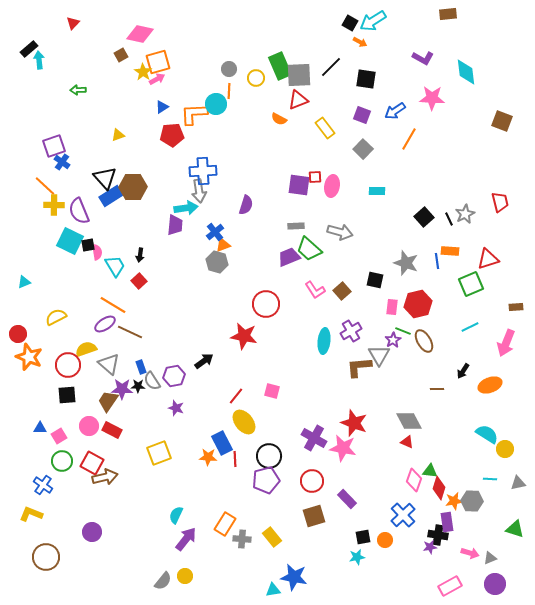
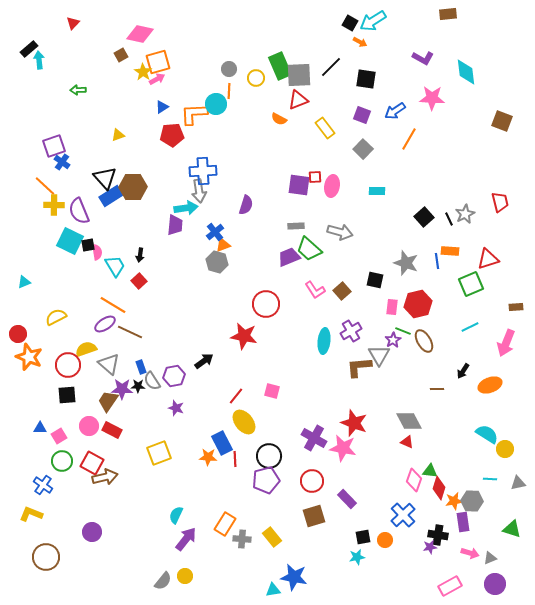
purple rectangle at (447, 522): moved 16 px right
green triangle at (515, 529): moved 3 px left
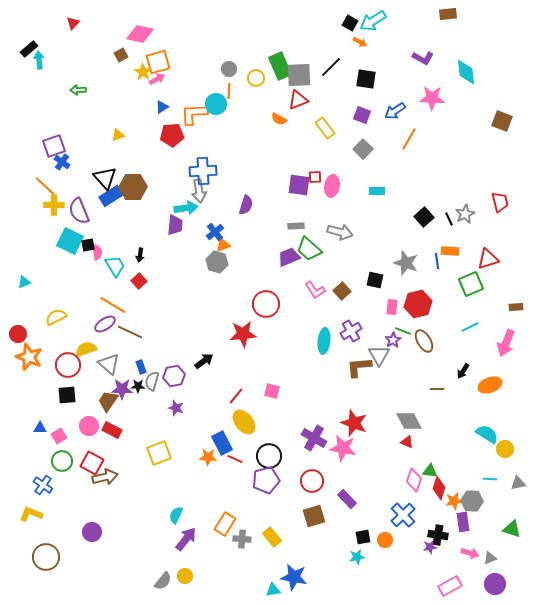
red star at (244, 336): moved 1 px left, 2 px up; rotated 16 degrees counterclockwise
gray semicircle at (152, 381): rotated 48 degrees clockwise
red line at (235, 459): rotated 63 degrees counterclockwise
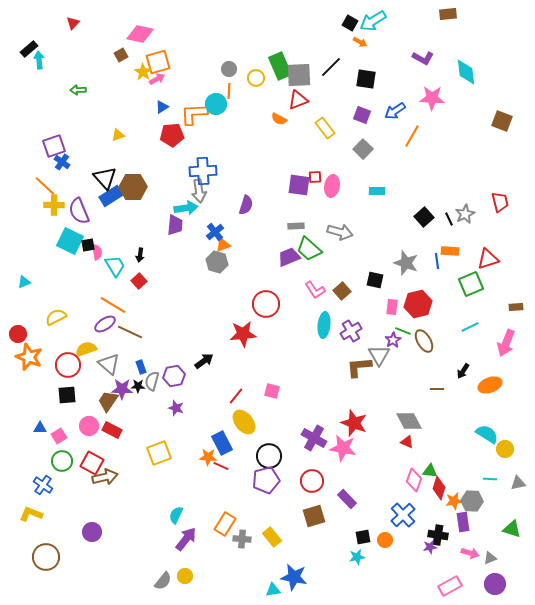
orange line at (409, 139): moved 3 px right, 3 px up
cyan ellipse at (324, 341): moved 16 px up
red line at (235, 459): moved 14 px left, 7 px down
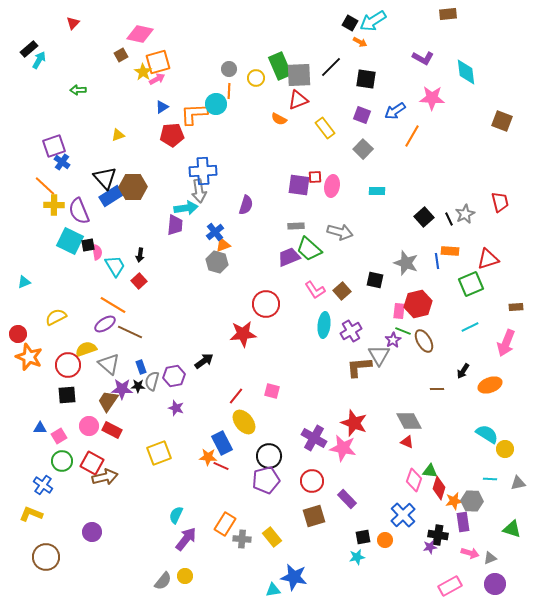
cyan arrow at (39, 60): rotated 36 degrees clockwise
pink rectangle at (392, 307): moved 7 px right, 4 px down
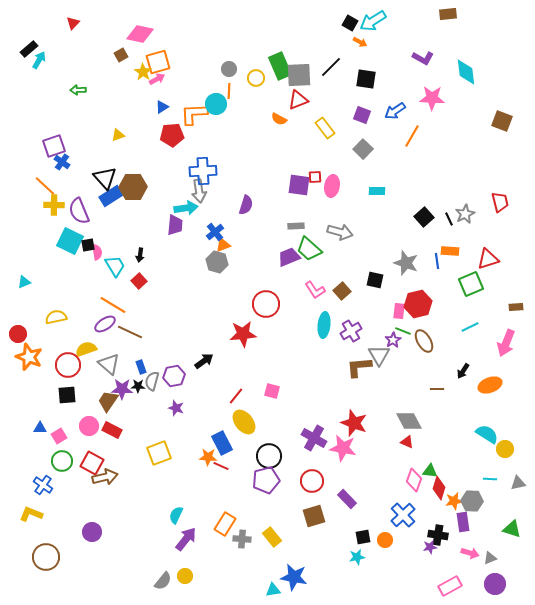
yellow semicircle at (56, 317): rotated 15 degrees clockwise
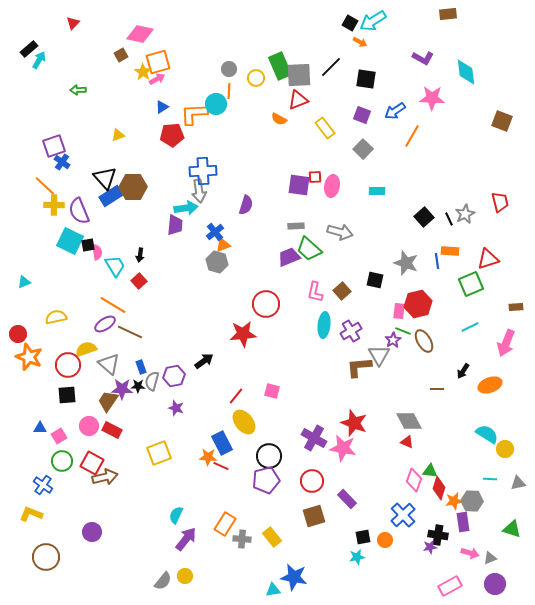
pink L-shape at (315, 290): moved 2 px down; rotated 45 degrees clockwise
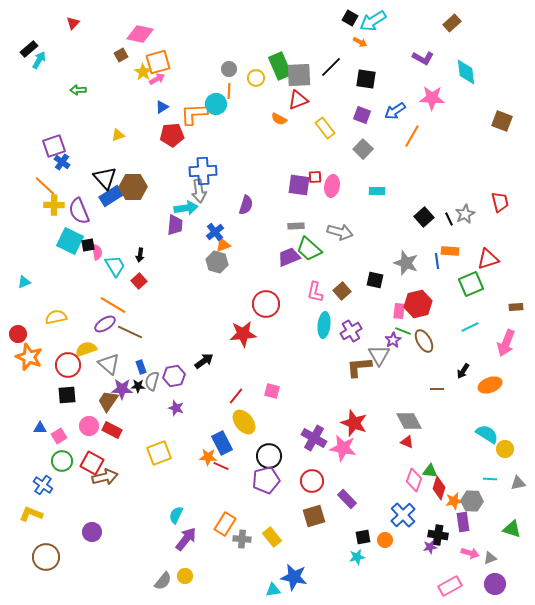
brown rectangle at (448, 14): moved 4 px right, 9 px down; rotated 36 degrees counterclockwise
black square at (350, 23): moved 5 px up
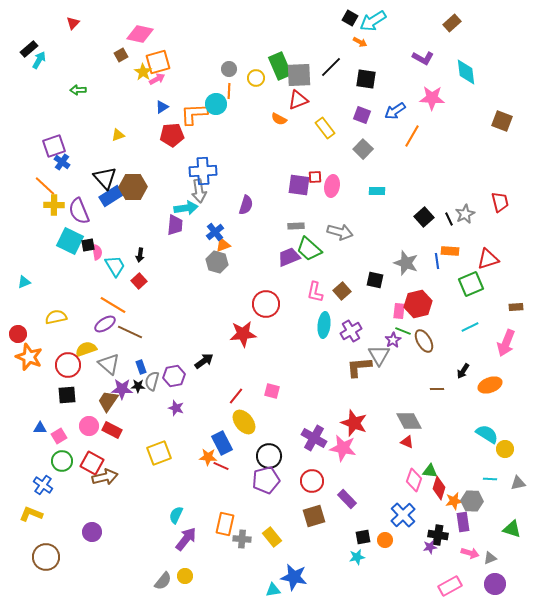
orange rectangle at (225, 524): rotated 20 degrees counterclockwise
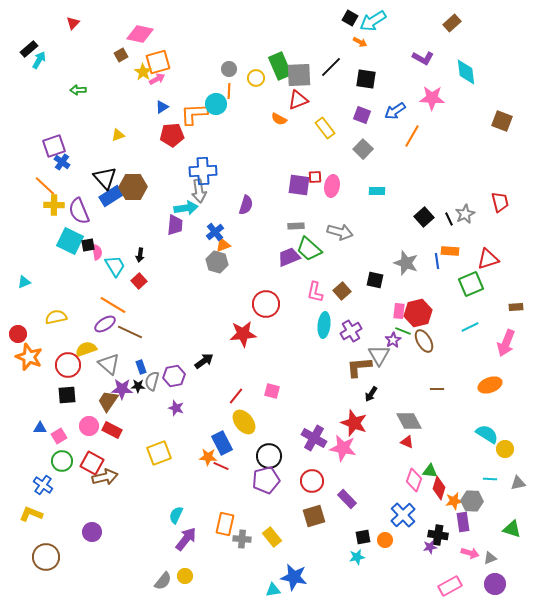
red hexagon at (418, 304): moved 9 px down
black arrow at (463, 371): moved 92 px left, 23 px down
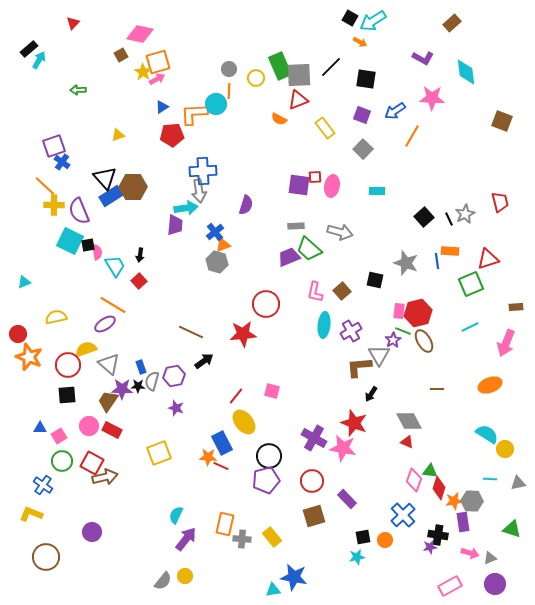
brown line at (130, 332): moved 61 px right
